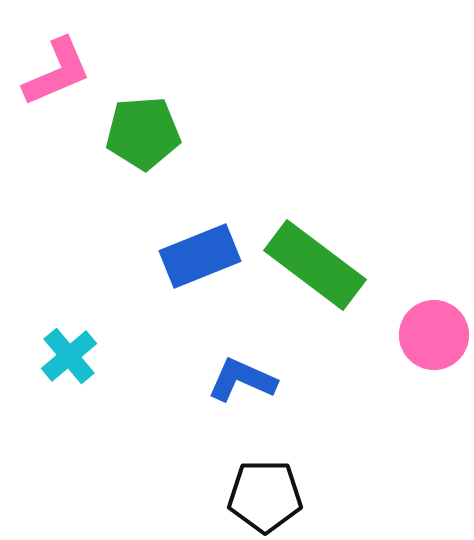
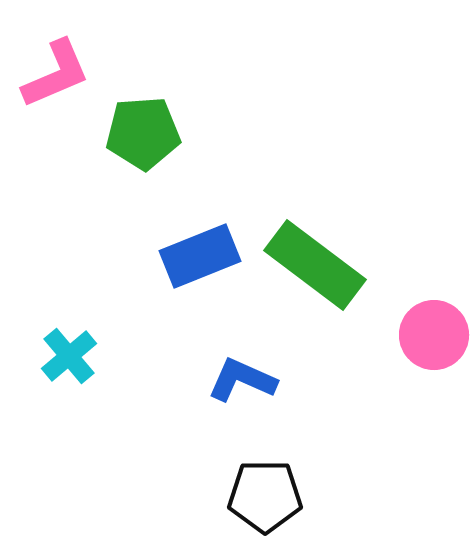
pink L-shape: moved 1 px left, 2 px down
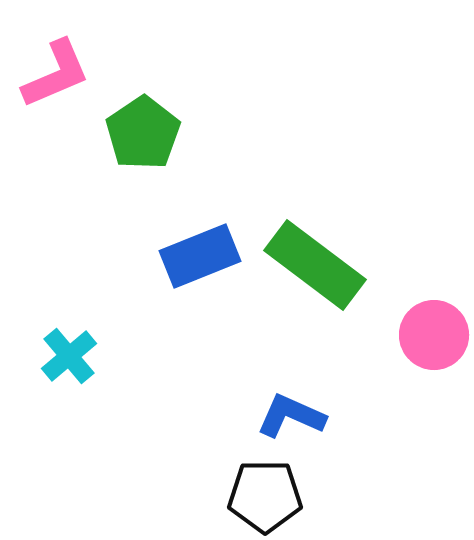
green pentagon: rotated 30 degrees counterclockwise
blue L-shape: moved 49 px right, 36 px down
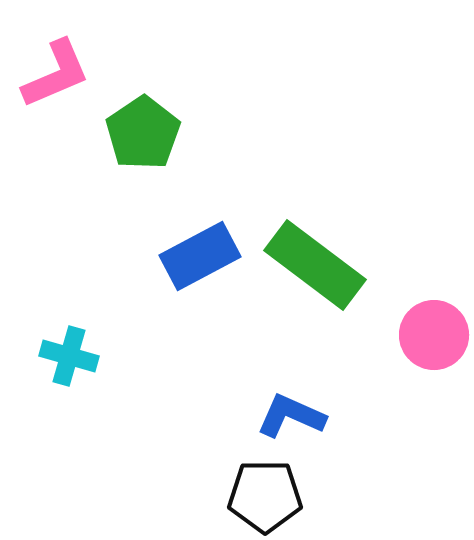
blue rectangle: rotated 6 degrees counterclockwise
cyan cross: rotated 34 degrees counterclockwise
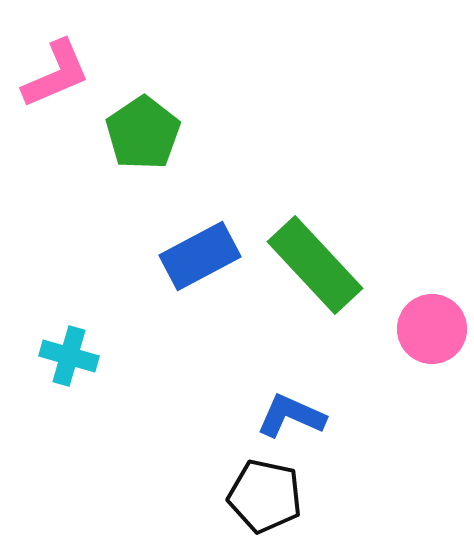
green rectangle: rotated 10 degrees clockwise
pink circle: moved 2 px left, 6 px up
black pentagon: rotated 12 degrees clockwise
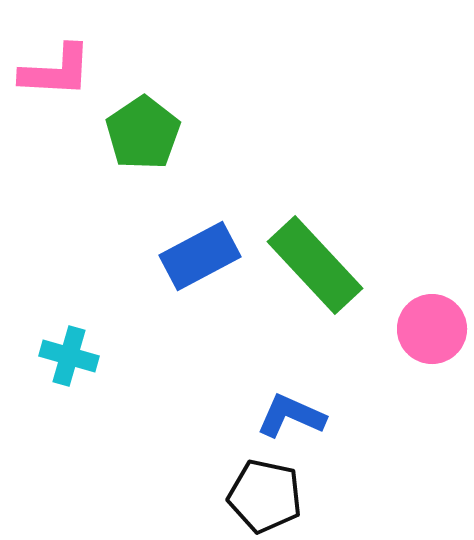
pink L-shape: moved 3 px up; rotated 26 degrees clockwise
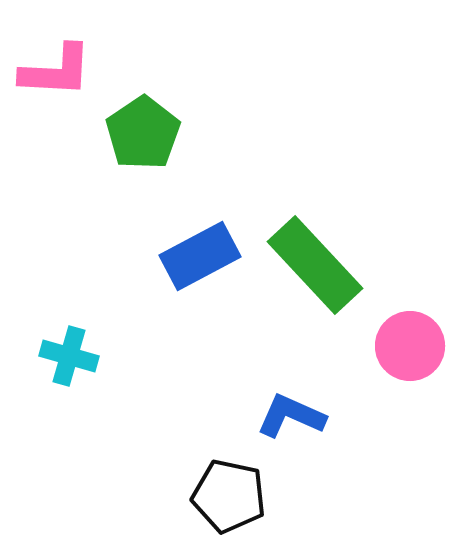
pink circle: moved 22 px left, 17 px down
black pentagon: moved 36 px left
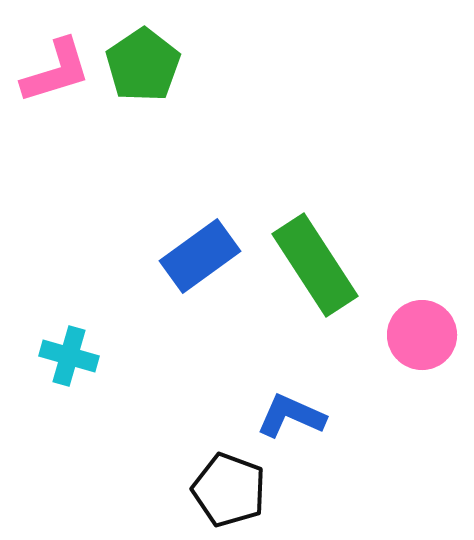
pink L-shape: rotated 20 degrees counterclockwise
green pentagon: moved 68 px up
blue rectangle: rotated 8 degrees counterclockwise
green rectangle: rotated 10 degrees clockwise
pink circle: moved 12 px right, 11 px up
black pentagon: moved 6 px up; rotated 8 degrees clockwise
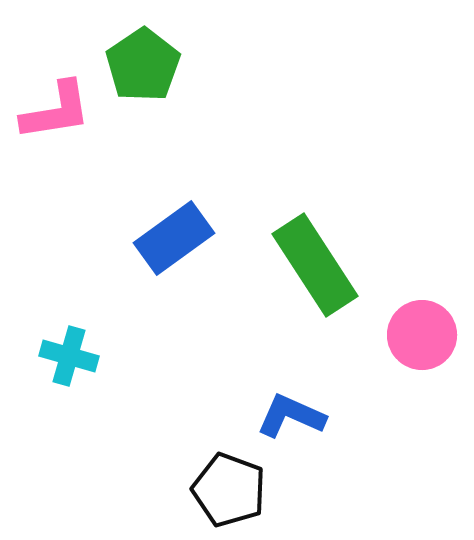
pink L-shape: moved 40 px down; rotated 8 degrees clockwise
blue rectangle: moved 26 px left, 18 px up
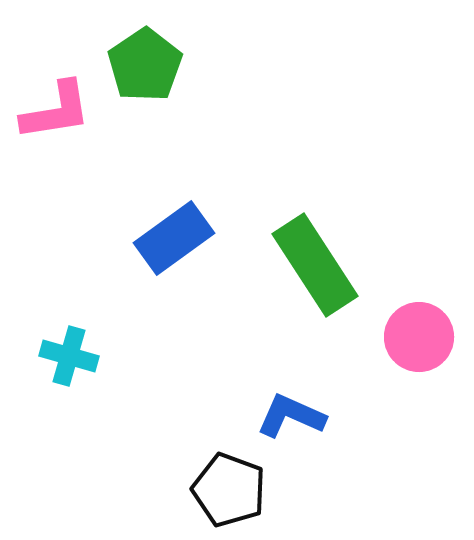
green pentagon: moved 2 px right
pink circle: moved 3 px left, 2 px down
